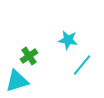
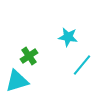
cyan star: moved 3 px up
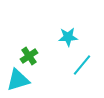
cyan star: rotated 12 degrees counterclockwise
cyan triangle: moved 1 px right, 1 px up
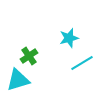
cyan star: moved 1 px right, 1 px down; rotated 12 degrees counterclockwise
cyan line: moved 2 px up; rotated 20 degrees clockwise
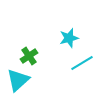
cyan triangle: rotated 25 degrees counterclockwise
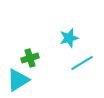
green cross: moved 1 px right, 2 px down; rotated 18 degrees clockwise
cyan triangle: rotated 10 degrees clockwise
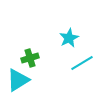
cyan star: rotated 12 degrees counterclockwise
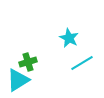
cyan star: rotated 18 degrees counterclockwise
green cross: moved 2 px left, 4 px down
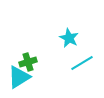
cyan triangle: moved 1 px right, 3 px up
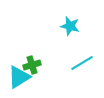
cyan star: moved 1 px right, 12 px up; rotated 12 degrees counterclockwise
green cross: moved 4 px right, 3 px down
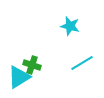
green cross: rotated 36 degrees clockwise
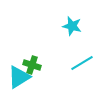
cyan star: moved 2 px right
